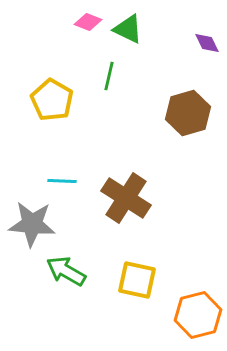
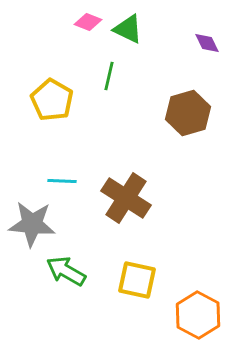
orange hexagon: rotated 18 degrees counterclockwise
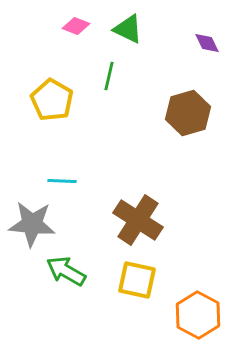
pink diamond: moved 12 px left, 4 px down
brown cross: moved 12 px right, 22 px down
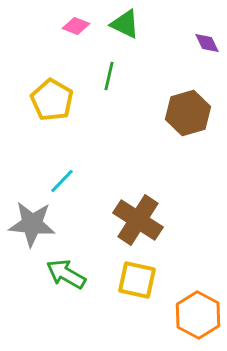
green triangle: moved 3 px left, 5 px up
cyan line: rotated 48 degrees counterclockwise
green arrow: moved 3 px down
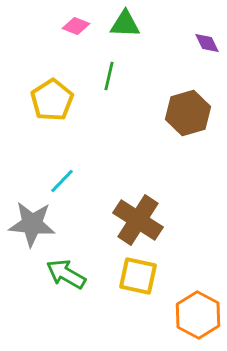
green triangle: rotated 24 degrees counterclockwise
yellow pentagon: rotated 9 degrees clockwise
yellow square: moved 1 px right, 4 px up
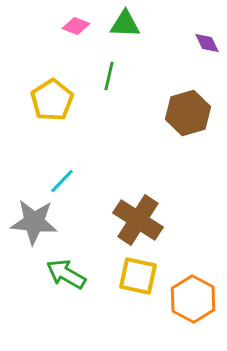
gray star: moved 2 px right, 2 px up
orange hexagon: moved 5 px left, 16 px up
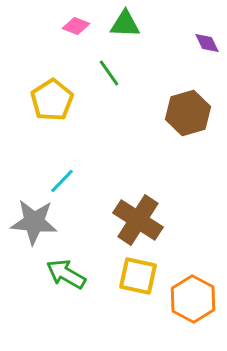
green line: moved 3 px up; rotated 48 degrees counterclockwise
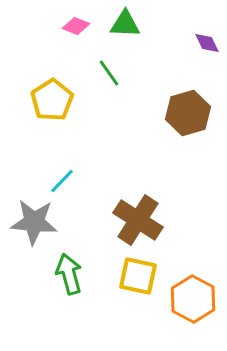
green arrow: moved 3 px right; rotated 45 degrees clockwise
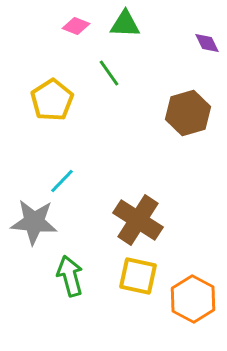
green arrow: moved 1 px right, 2 px down
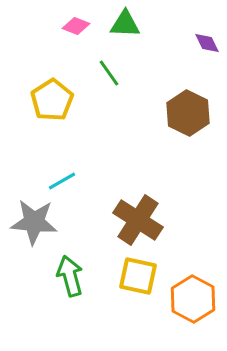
brown hexagon: rotated 18 degrees counterclockwise
cyan line: rotated 16 degrees clockwise
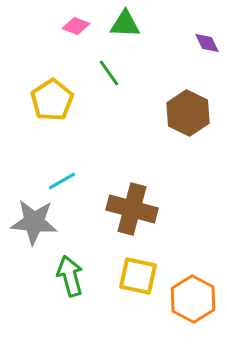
brown cross: moved 6 px left, 11 px up; rotated 18 degrees counterclockwise
